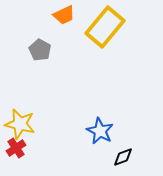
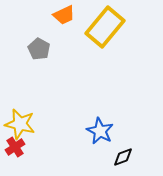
gray pentagon: moved 1 px left, 1 px up
red cross: moved 1 px left, 1 px up
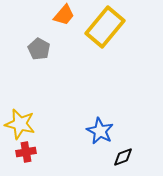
orange trapezoid: rotated 25 degrees counterclockwise
red cross: moved 11 px right, 5 px down; rotated 24 degrees clockwise
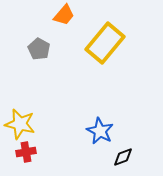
yellow rectangle: moved 16 px down
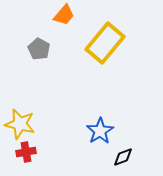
blue star: rotated 12 degrees clockwise
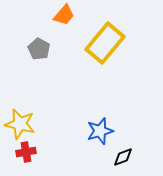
blue star: rotated 16 degrees clockwise
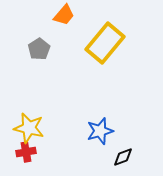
gray pentagon: rotated 10 degrees clockwise
yellow star: moved 9 px right, 4 px down
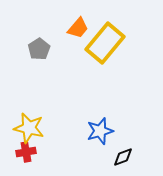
orange trapezoid: moved 14 px right, 13 px down
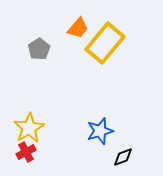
yellow star: rotated 28 degrees clockwise
red cross: rotated 18 degrees counterclockwise
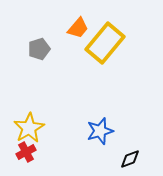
gray pentagon: rotated 15 degrees clockwise
black diamond: moved 7 px right, 2 px down
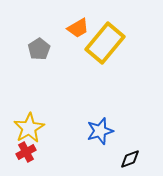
orange trapezoid: rotated 20 degrees clockwise
gray pentagon: rotated 15 degrees counterclockwise
